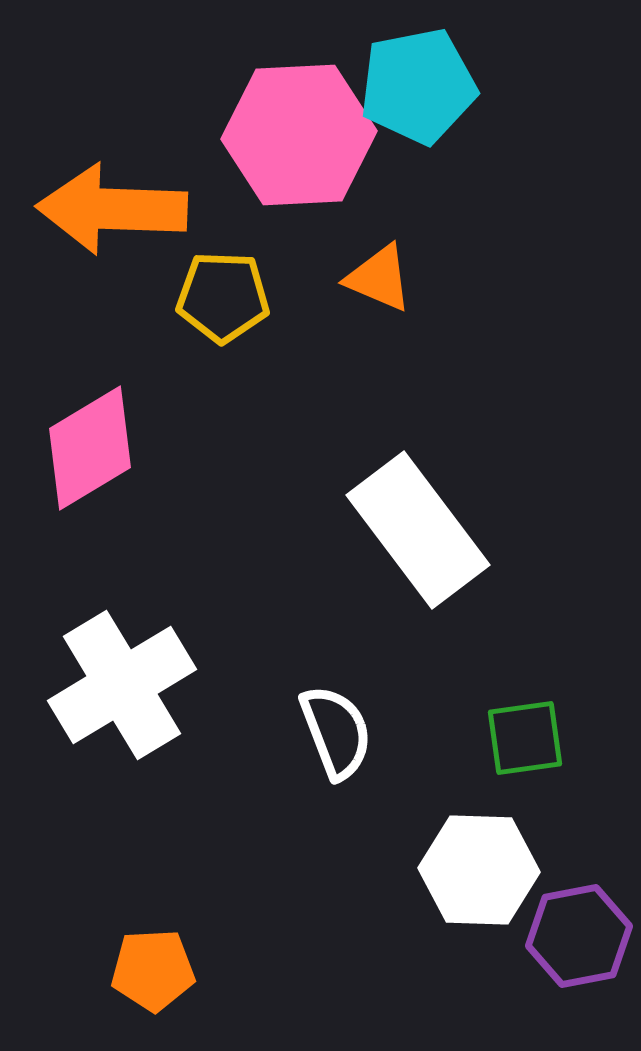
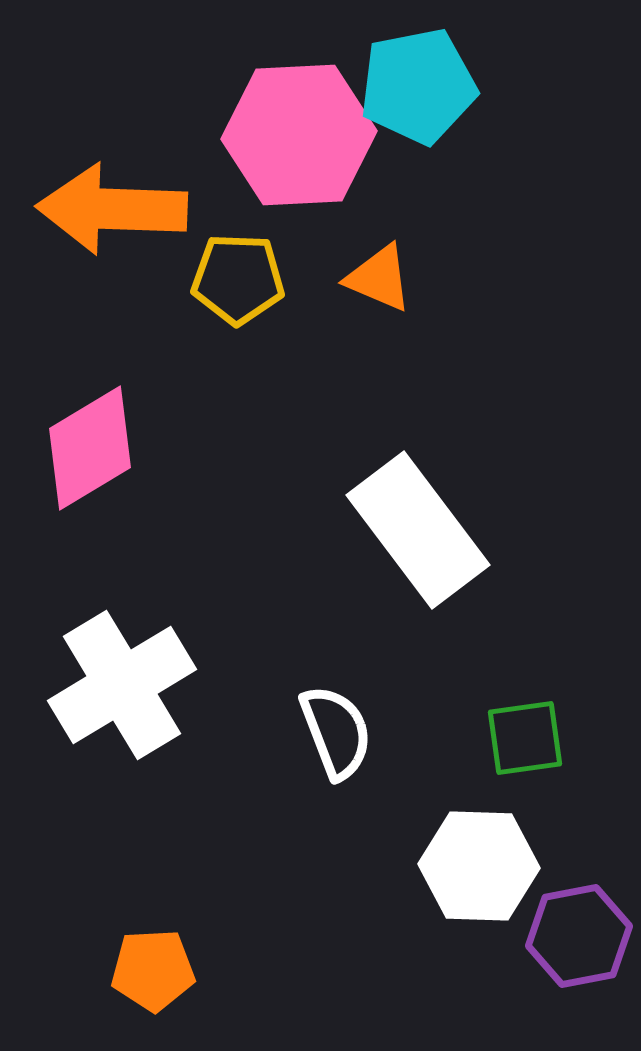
yellow pentagon: moved 15 px right, 18 px up
white hexagon: moved 4 px up
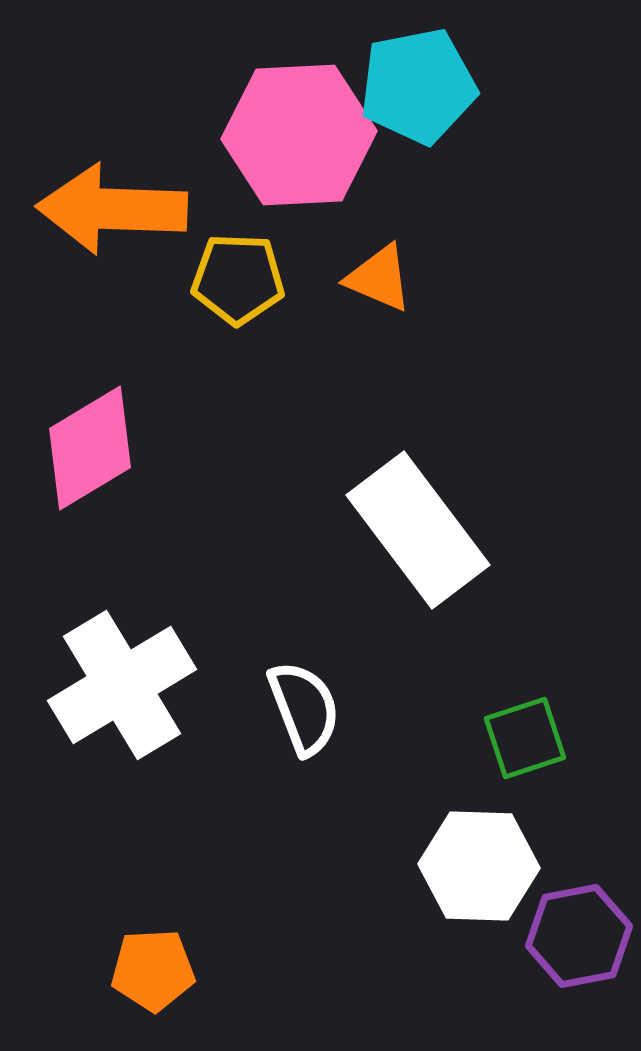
white semicircle: moved 32 px left, 24 px up
green square: rotated 10 degrees counterclockwise
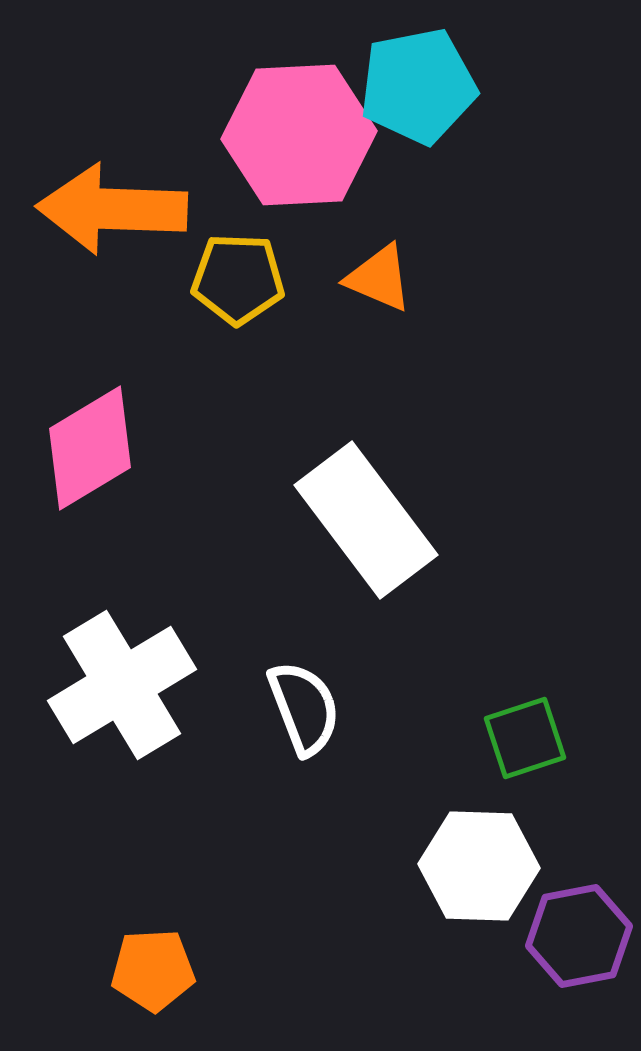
white rectangle: moved 52 px left, 10 px up
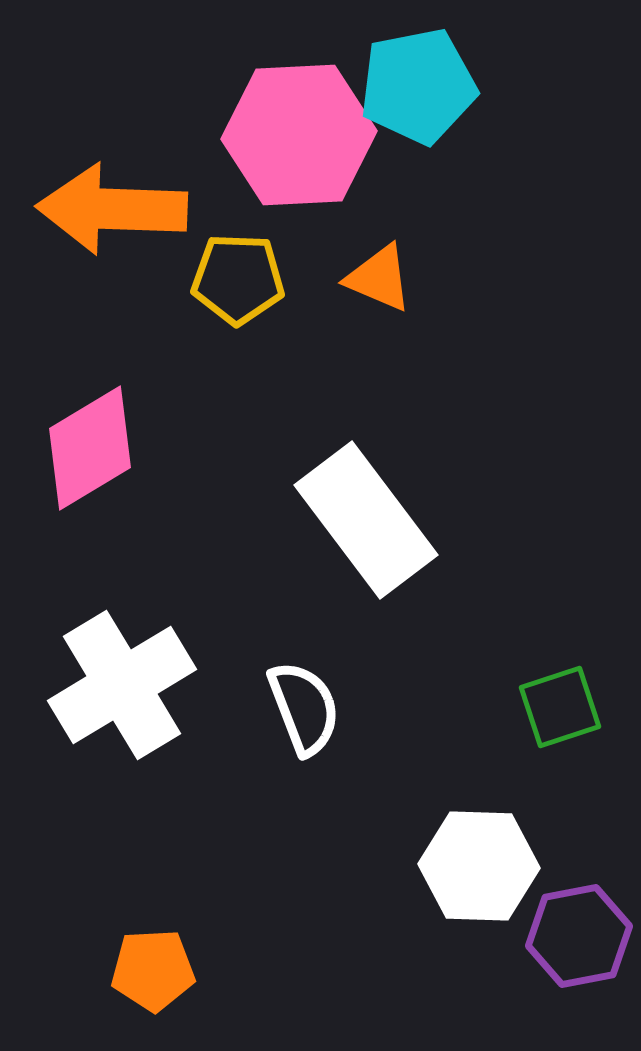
green square: moved 35 px right, 31 px up
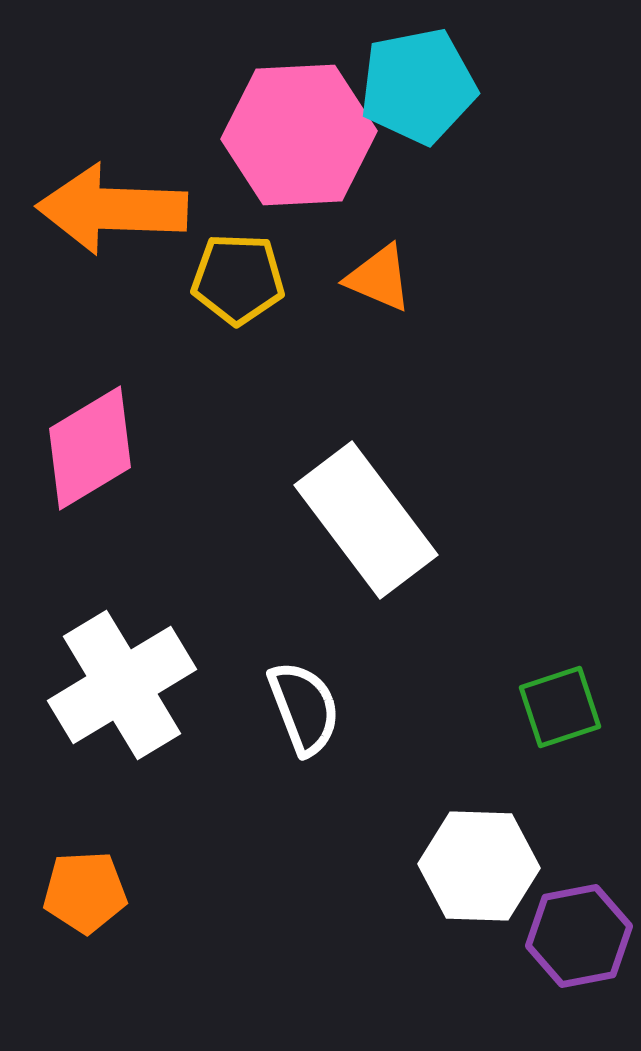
orange pentagon: moved 68 px left, 78 px up
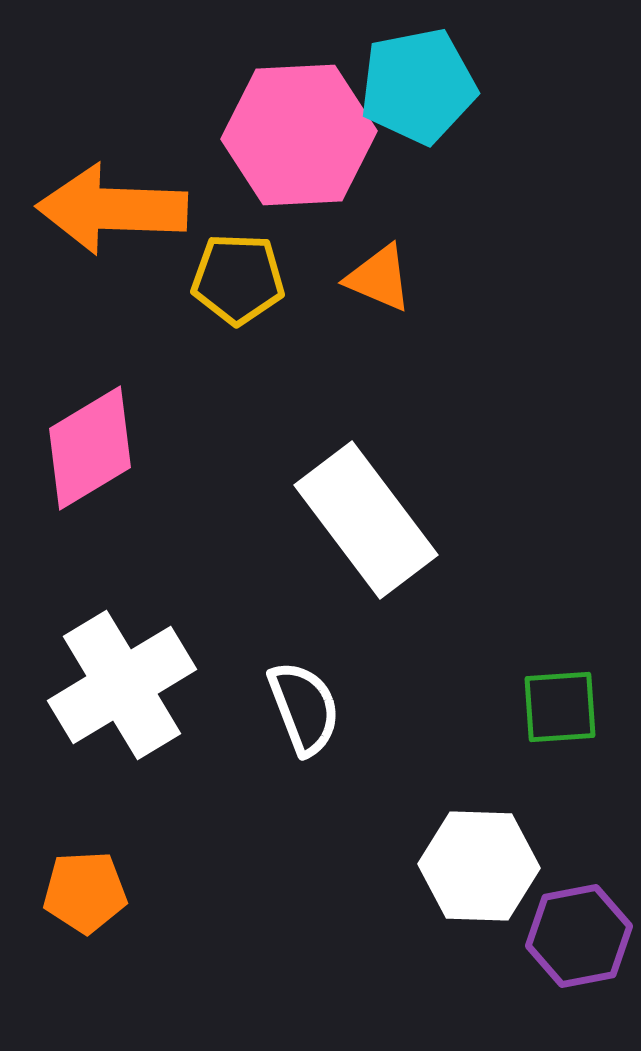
green square: rotated 14 degrees clockwise
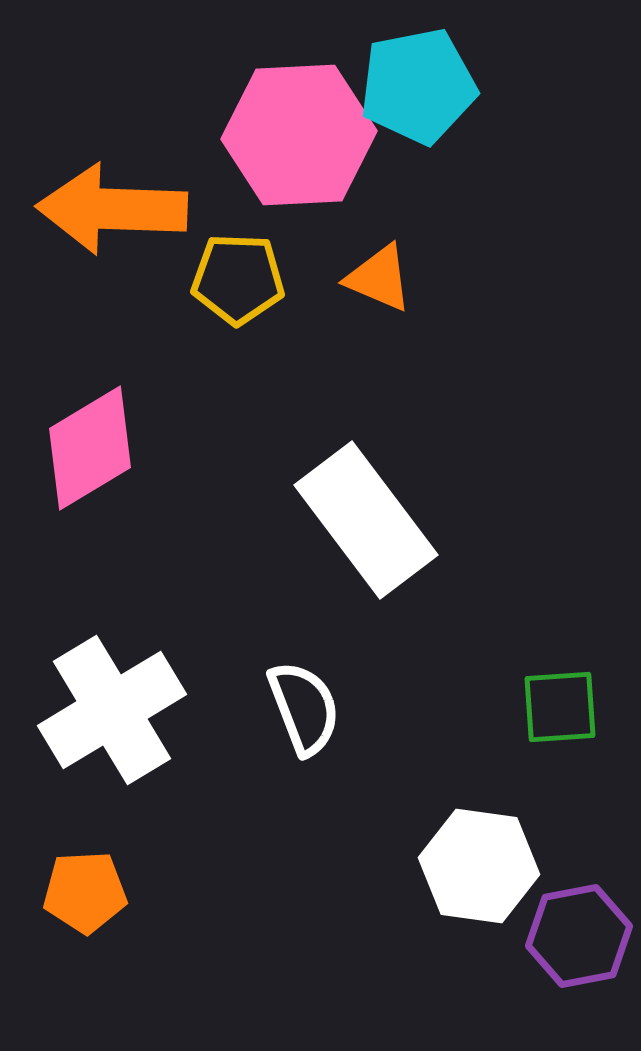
white cross: moved 10 px left, 25 px down
white hexagon: rotated 6 degrees clockwise
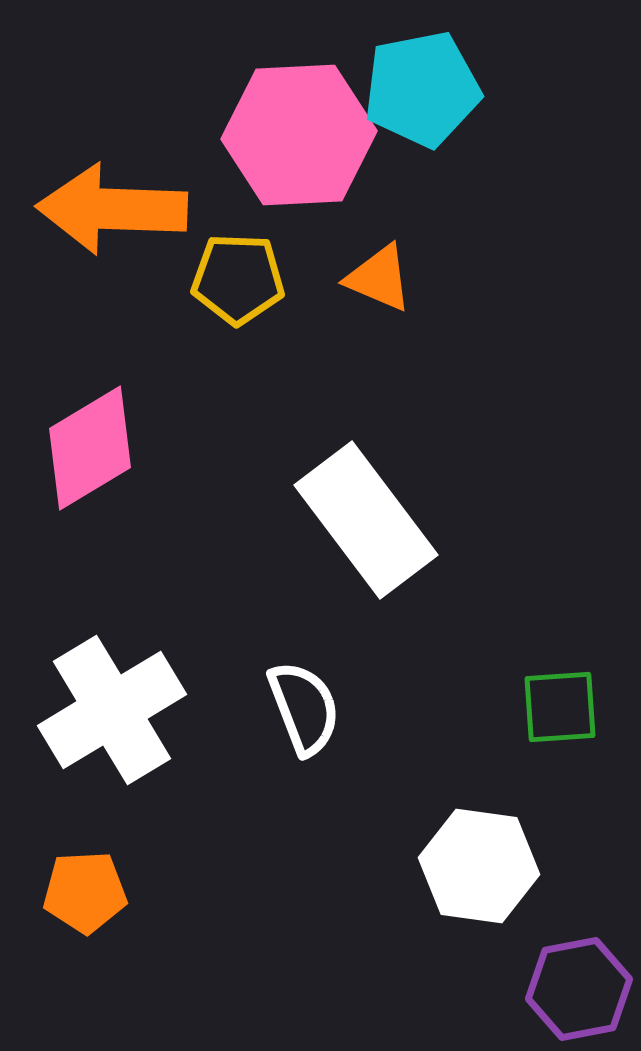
cyan pentagon: moved 4 px right, 3 px down
purple hexagon: moved 53 px down
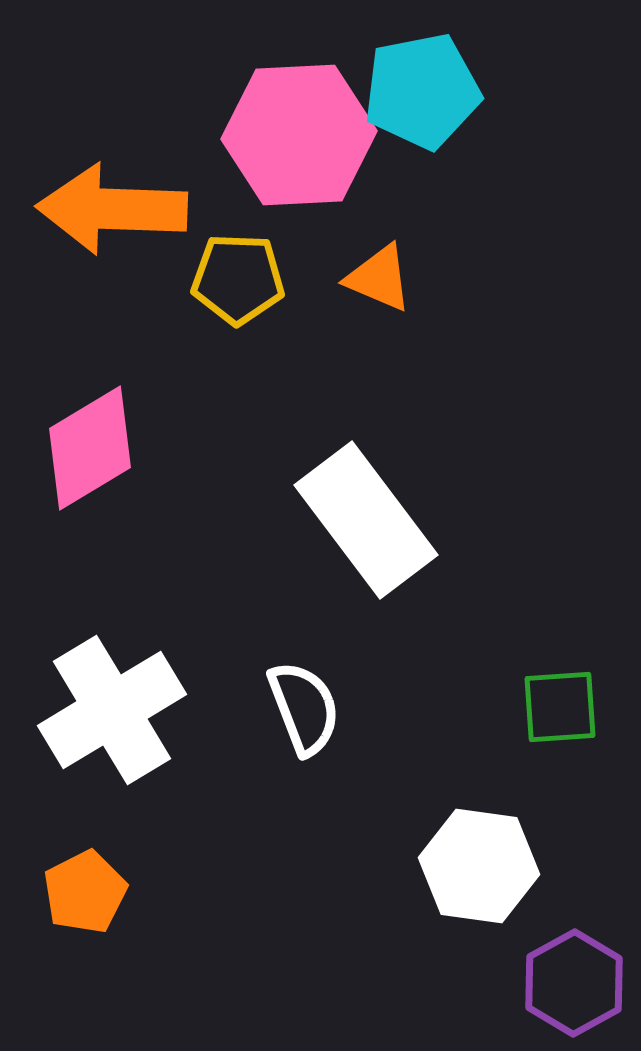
cyan pentagon: moved 2 px down
orange pentagon: rotated 24 degrees counterclockwise
purple hexagon: moved 5 px left, 6 px up; rotated 18 degrees counterclockwise
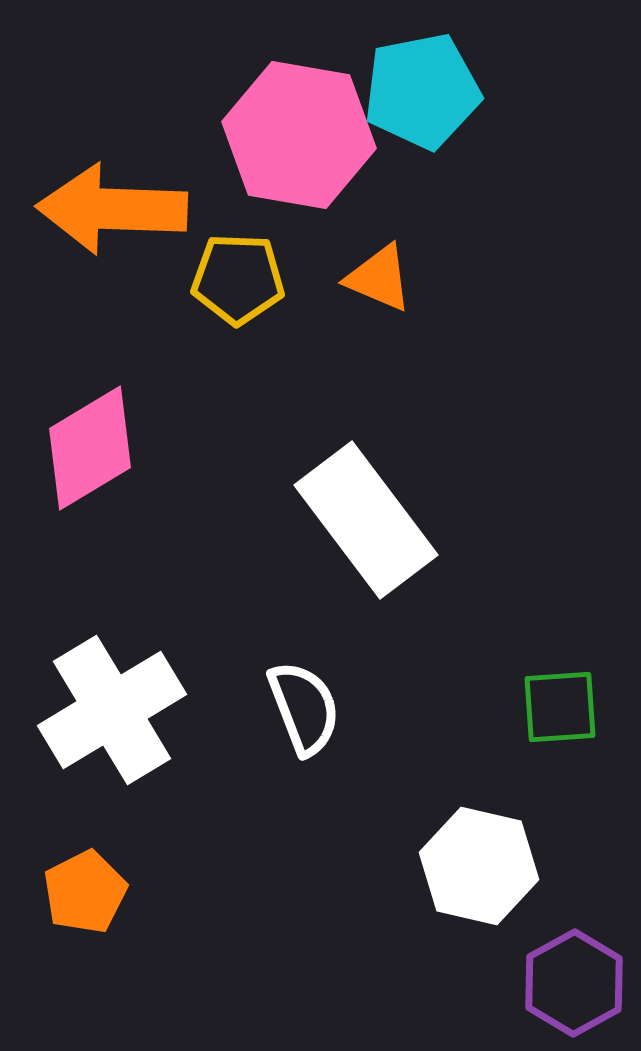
pink hexagon: rotated 13 degrees clockwise
white hexagon: rotated 5 degrees clockwise
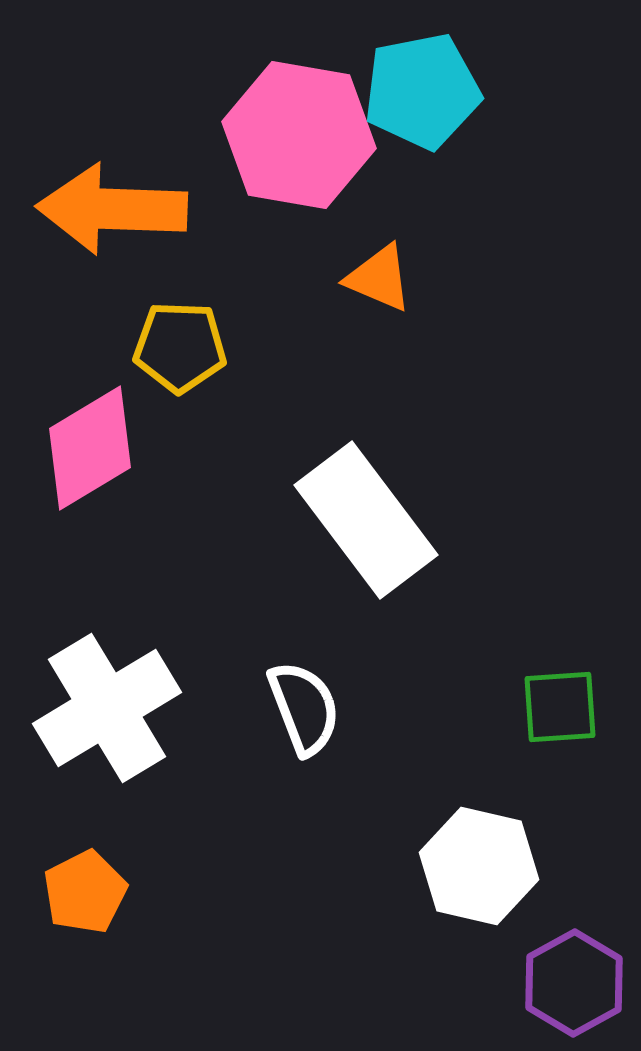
yellow pentagon: moved 58 px left, 68 px down
white cross: moved 5 px left, 2 px up
